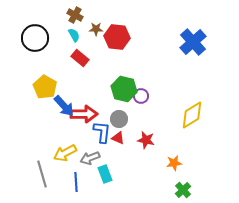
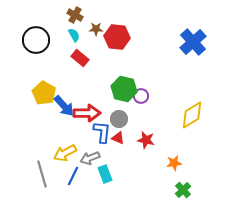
black circle: moved 1 px right, 2 px down
yellow pentagon: moved 1 px left, 6 px down
red arrow: moved 3 px right, 1 px up
blue line: moved 3 px left, 6 px up; rotated 30 degrees clockwise
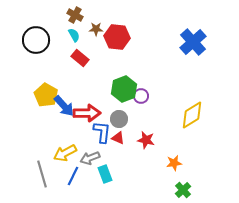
green hexagon: rotated 25 degrees clockwise
yellow pentagon: moved 2 px right, 2 px down
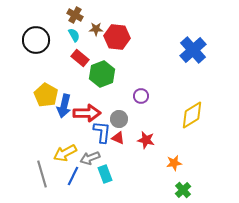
blue cross: moved 8 px down
green hexagon: moved 22 px left, 15 px up
blue arrow: rotated 55 degrees clockwise
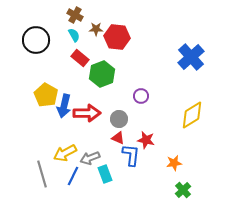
blue cross: moved 2 px left, 7 px down
blue L-shape: moved 29 px right, 23 px down
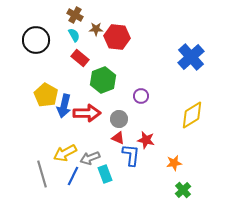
green hexagon: moved 1 px right, 6 px down
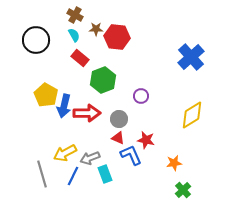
blue L-shape: rotated 30 degrees counterclockwise
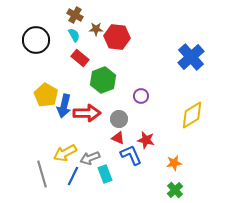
green cross: moved 8 px left
